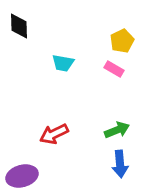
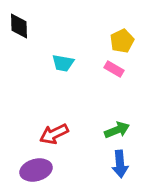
purple ellipse: moved 14 px right, 6 px up
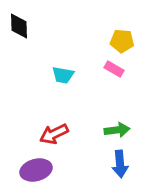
yellow pentagon: rotated 30 degrees clockwise
cyan trapezoid: moved 12 px down
green arrow: rotated 15 degrees clockwise
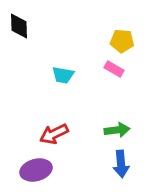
blue arrow: moved 1 px right
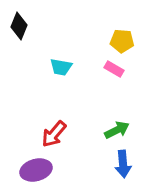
black diamond: rotated 24 degrees clockwise
cyan trapezoid: moved 2 px left, 8 px up
green arrow: rotated 20 degrees counterclockwise
red arrow: rotated 24 degrees counterclockwise
blue arrow: moved 2 px right
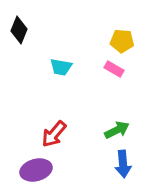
black diamond: moved 4 px down
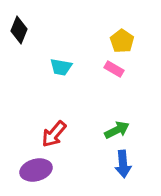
yellow pentagon: rotated 30 degrees clockwise
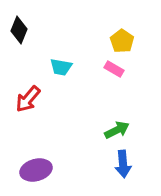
red arrow: moved 26 px left, 35 px up
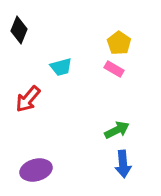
yellow pentagon: moved 3 px left, 2 px down
cyan trapezoid: rotated 25 degrees counterclockwise
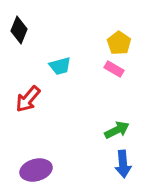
cyan trapezoid: moved 1 px left, 1 px up
